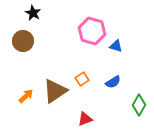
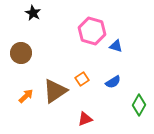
brown circle: moved 2 px left, 12 px down
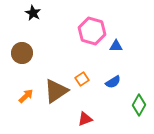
blue triangle: rotated 16 degrees counterclockwise
brown circle: moved 1 px right
brown triangle: moved 1 px right
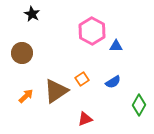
black star: moved 1 px left, 1 px down
pink hexagon: rotated 12 degrees clockwise
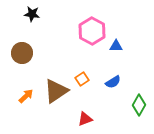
black star: rotated 21 degrees counterclockwise
